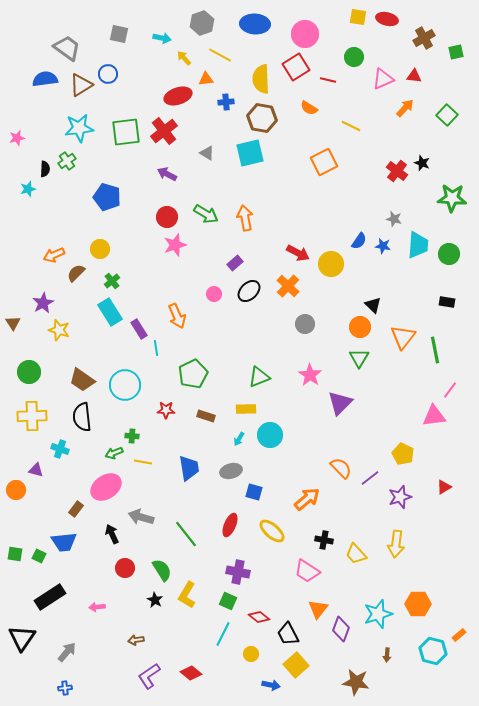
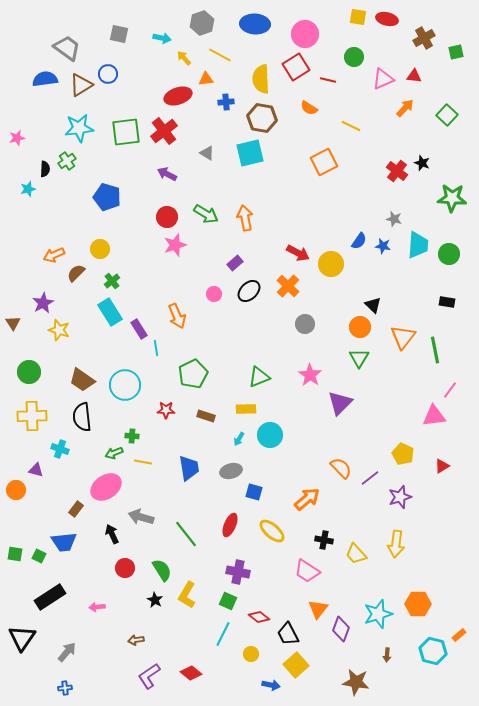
red triangle at (444, 487): moved 2 px left, 21 px up
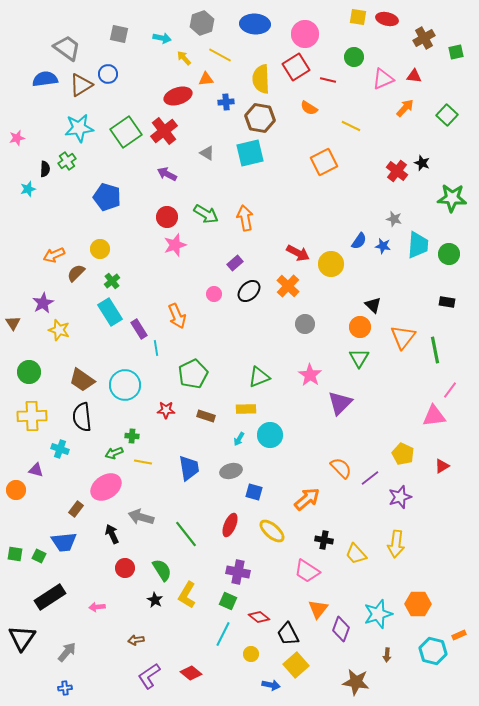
brown hexagon at (262, 118): moved 2 px left
green square at (126, 132): rotated 28 degrees counterclockwise
orange rectangle at (459, 635): rotated 16 degrees clockwise
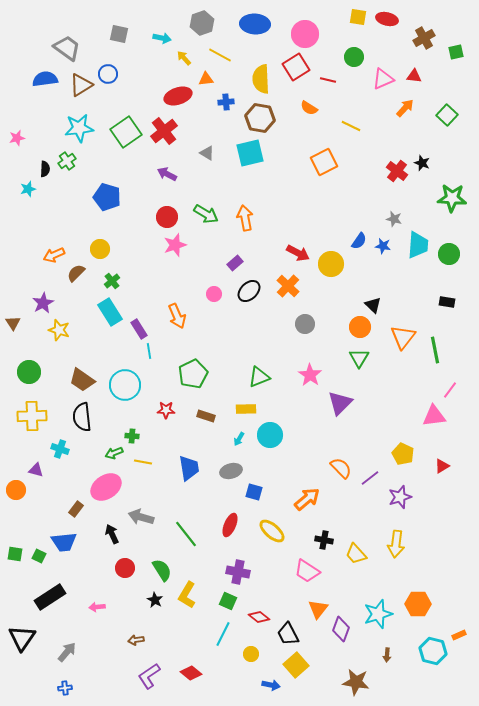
cyan line at (156, 348): moved 7 px left, 3 px down
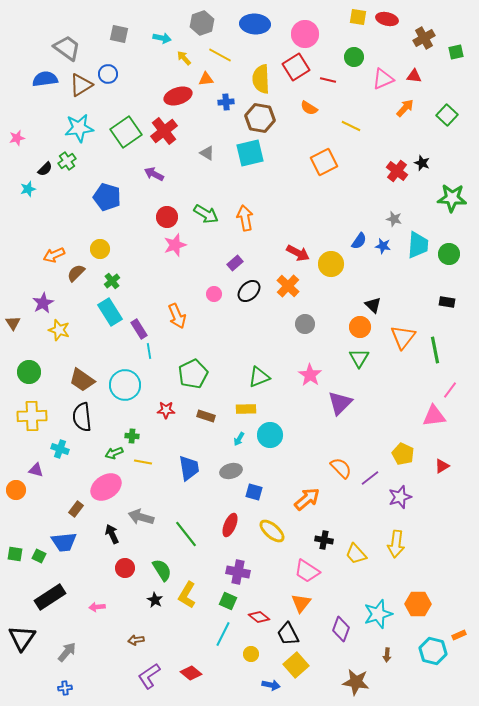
black semicircle at (45, 169): rotated 42 degrees clockwise
purple arrow at (167, 174): moved 13 px left
orange triangle at (318, 609): moved 17 px left, 6 px up
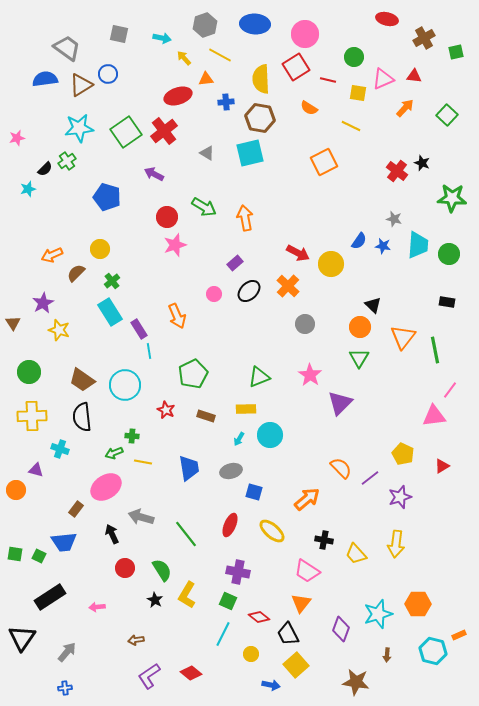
yellow square at (358, 17): moved 76 px down
gray hexagon at (202, 23): moved 3 px right, 2 px down
green arrow at (206, 214): moved 2 px left, 7 px up
orange arrow at (54, 255): moved 2 px left
red star at (166, 410): rotated 24 degrees clockwise
